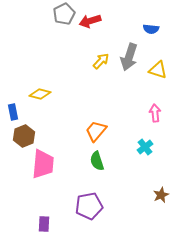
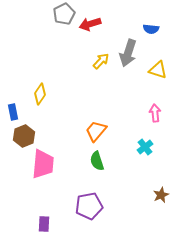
red arrow: moved 3 px down
gray arrow: moved 1 px left, 4 px up
yellow diamond: rotated 70 degrees counterclockwise
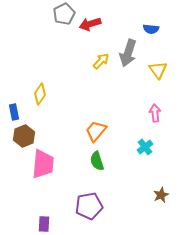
yellow triangle: rotated 36 degrees clockwise
blue rectangle: moved 1 px right
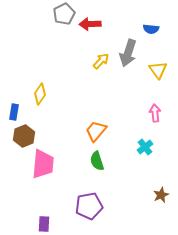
red arrow: rotated 15 degrees clockwise
blue rectangle: rotated 21 degrees clockwise
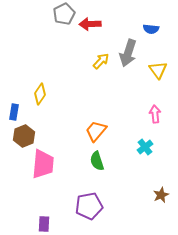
pink arrow: moved 1 px down
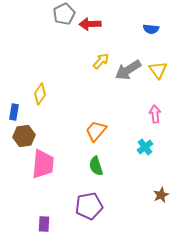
gray arrow: moved 17 px down; rotated 40 degrees clockwise
brown hexagon: rotated 15 degrees clockwise
green semicircle: moved 1 px left, 5 px down
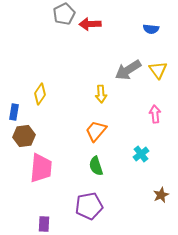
yellow arrow: moved 33 px down; rotated 132 degrees clockwise
cyan cross: moved 4 px left, 7 px down
pink trapezoid: moved 2 px left, 4 px down
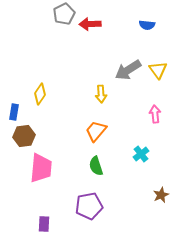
blue semicircle: moved 4 px left, 4 px up
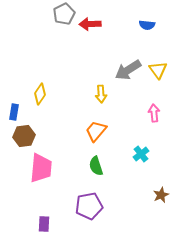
pink arrow: moved 1 px left, 1 px up
